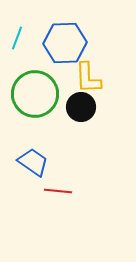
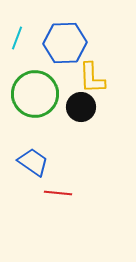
yellow L-shape: moved 4 px right
red line: moved 2 px down
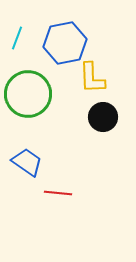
blue hexagon: rotated 9 degrees counterclockwise
green circle: moved 7 px left
black circle: moved 22 px right, 10 px down
blue trapezoid: moved 6 px left
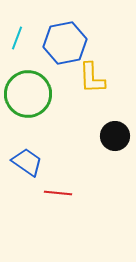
black circle: moved 12 px right, 19 px down
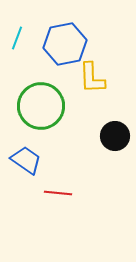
blue hexagon: moved 1 px down
green circle: moved 13 px right, 12 px down
blue trapezoid: moved 1 px left, 2 px up
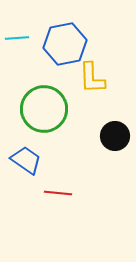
cyan line: rotated 65 degrees clockwise
green circle: moved 3 px right, 3 px down
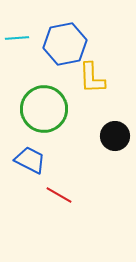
blue trapezoid: moved 4 px right; rotated 8 degrees counterclockwise
red line: moved 1 px right, 2 px down; rotated 24 degrees clockwise
